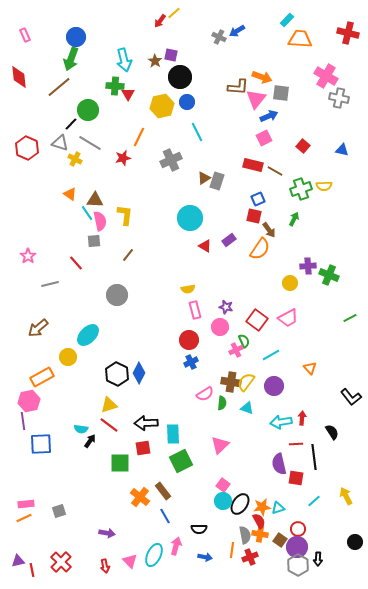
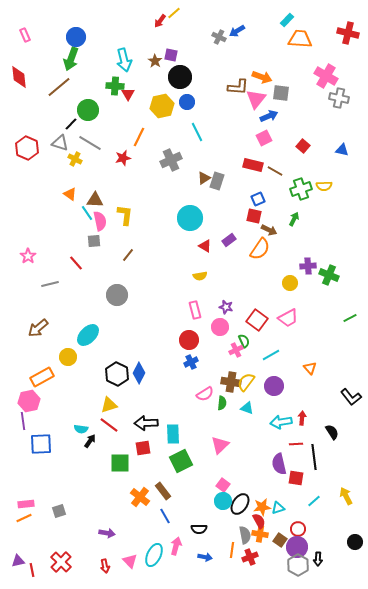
brown arrow at (269, 230): rotated 28 degrees counterclockwise
yellow semicircle at (188, 289): moved 12 px right, 13 px up
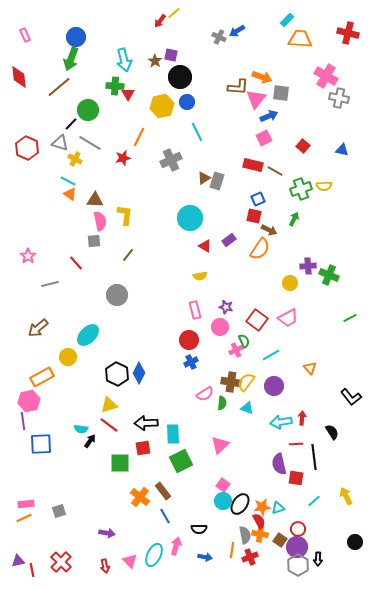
cyan line at (87, 213): moved 19 px left, 32 px up; rotated 28 degrees counterclockwise
